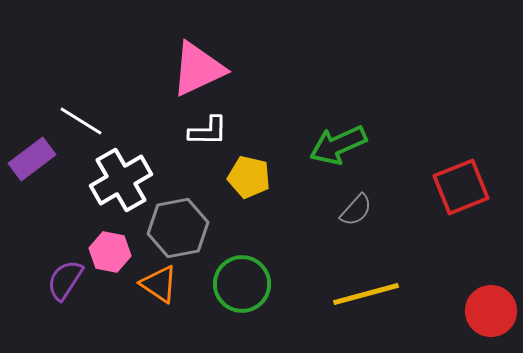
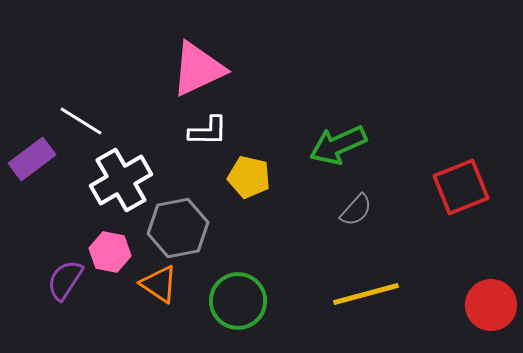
green circle: moved 4 px left, 17 px down
red circle: moved 6 px up
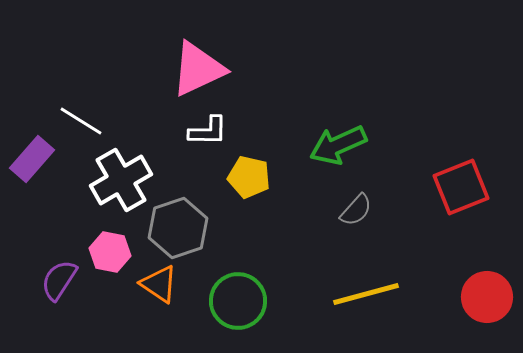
purple rectangle: rotated 12 degrees counterclockwise
gray hexagon: rotated 8 degrees counterclockwise
purple semicircle: moved 6 px left
red circle: moved 4 px left, 8 px up
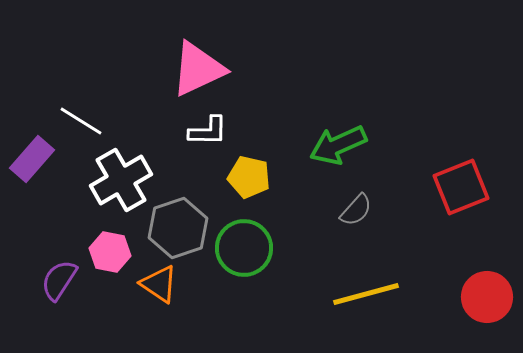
green circle: moved 6 px right, 53 px up
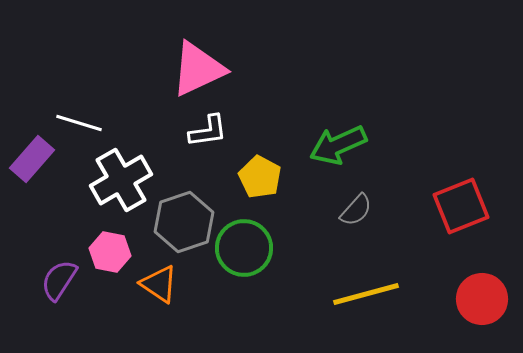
white line: moved 2 px left, 2 px down; rotated 15 degrees counterclockwise
white L-shape: rotated 9 degrees counterclockwise
yellow pentagon: moved 11 px right; rotated 15 degrees clockwise
red square: moved 19 px down
gray hexagon: moved 6 px right, 6 px up
red circle: moved 5 px left, 2 px down
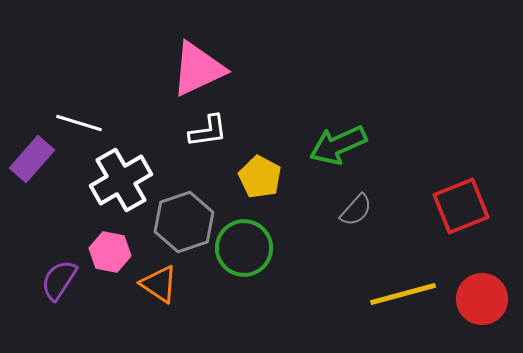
yellow line: moved 37 px right
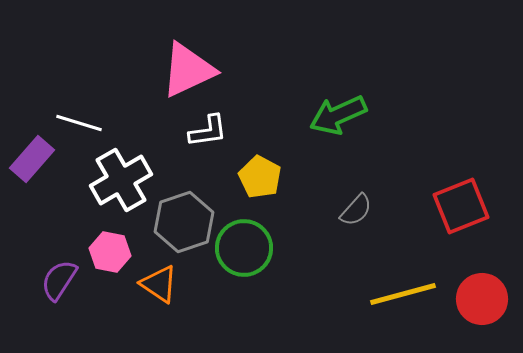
pink triangle: moved 10 px left, 1 px down
green arrow: moved 30 px up
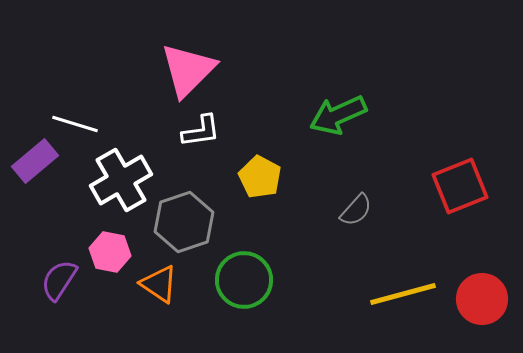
pink triangle: rotated 20 degrees counterclockwise
white line: moved 4 px left, 1 px down
white L-shape: moved 7 px left
purple rectangle: moved 3 px right, 2 px down; rotated 9 degrees clockwise
red square: moved 1 px left, 20 px up
green circle: moved 32 px down
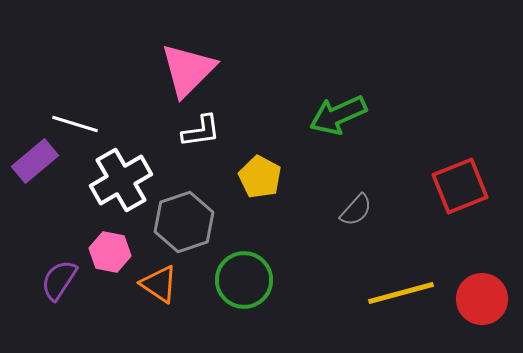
yellow line: moved 2 px left, 1 px up
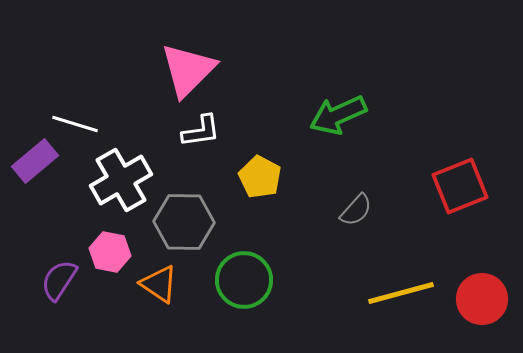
gray hexagon: rotated 20 degrees clockwise
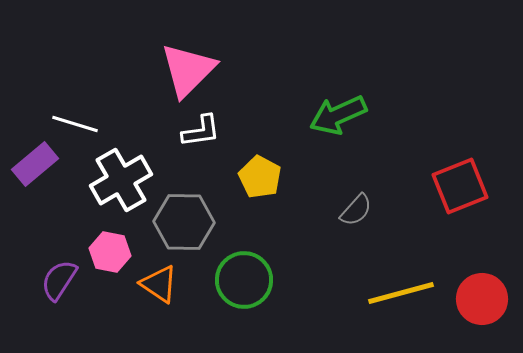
purple rectangle: moved 3 px down
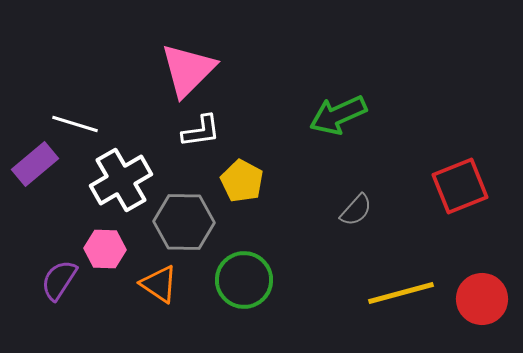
yellow pentagon: moved 18 px left, 4 px down
pink hexagon: moved 5 px left, 3 px up; rotated 9 degrees counterclockwise
